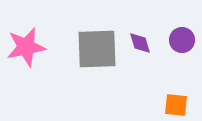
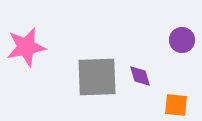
purple diamond: moved 33 px down
gray square: moved 28 px down
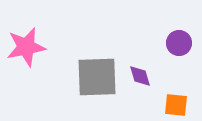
purple circle: moved 3 px left, 3 px down
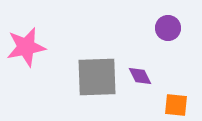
purple circle: moved 11 px left, 15 px up
purple diamond: rotated 10 degrees counterclockwise
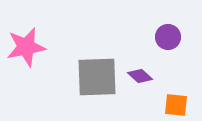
purple circle: moved 9 px down
purple diamond: rotated 20 degrees counterclockwise
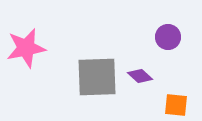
pink star: moved 1 px down
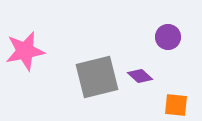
pink star: moved 1 px left, 3 px down
gray square: rotated 12 degrees counterclockwise
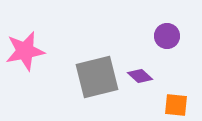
purple circle: moved 1 px left, 1 px up
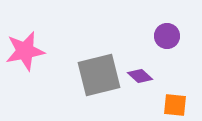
gray square: moved 2 px right, 2 px up
orange square: moved 1 px left
